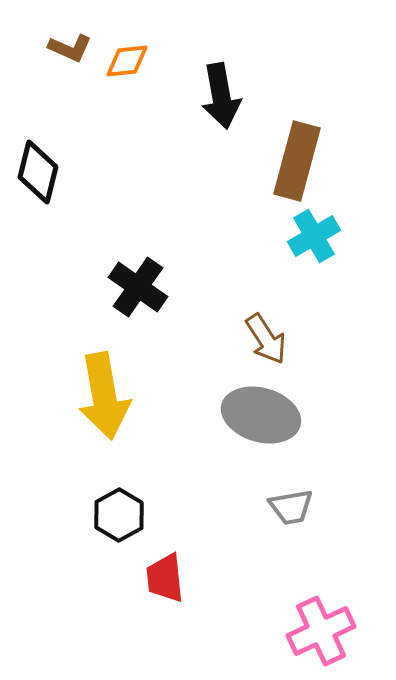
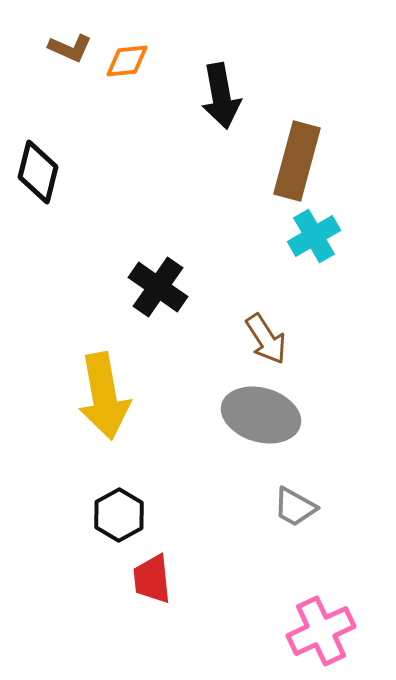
black cross: moved 20 px right
gray trapezoid: moved 4 px right; rotated 39 degrees clockwise
red trapezoid: moved 13 px left, 1 px down
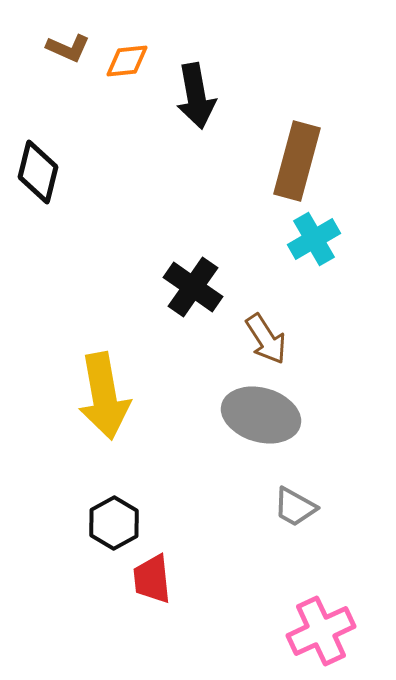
brown L-shape: moved 2 px left
black arrow: moved 25 px left
cyan cross: moved 3 px down
black cross: moved 35 px right
black hexagon: moved 5 px left, 8 px down
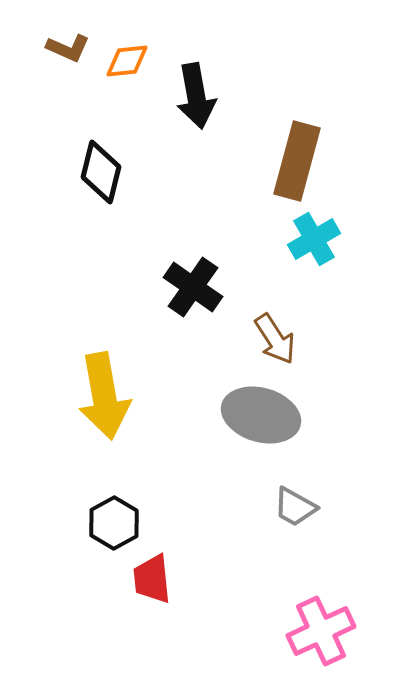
black diamond: moved 63 px right
brown arrow: moved 9 px right
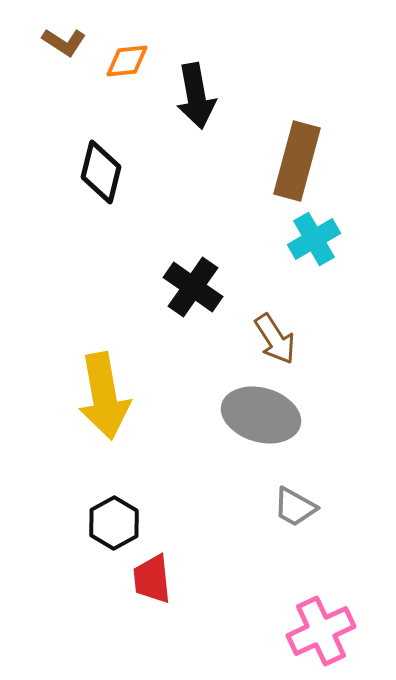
brown L-shape: moved 4 px left, 6 px up; rotated 9 degrees clockwise
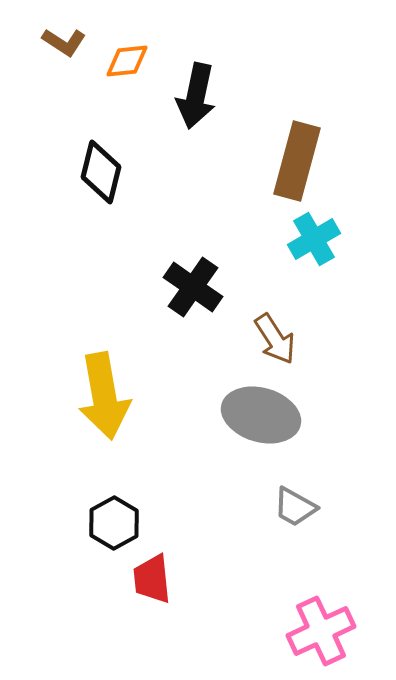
black arrow: rotated 22 degrees clockwise
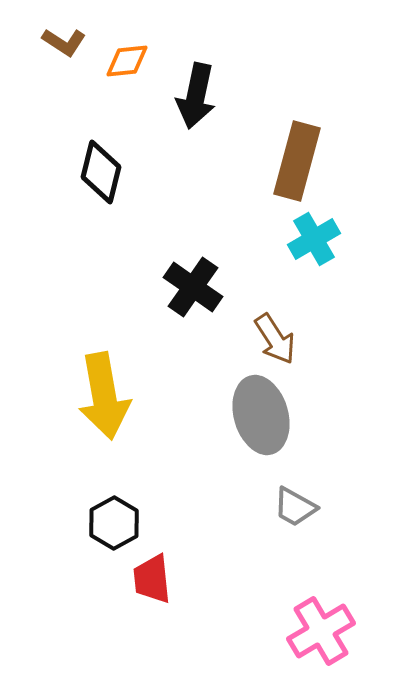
gray ellipse: rotated 58 degrees clockwise
pink cross: rotated 6 degrees counterclockwise
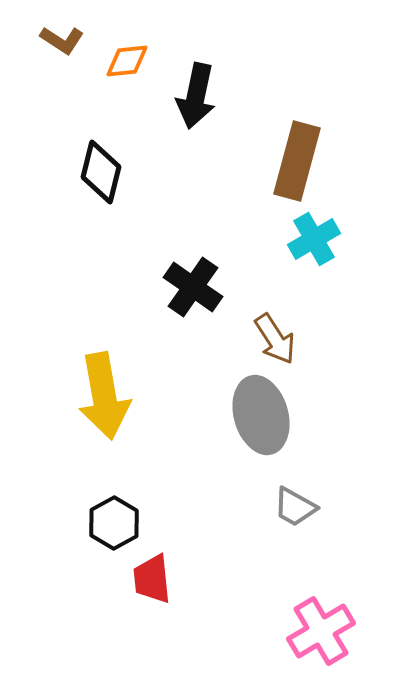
brown L-shape: moved 2 px left, 2 px up
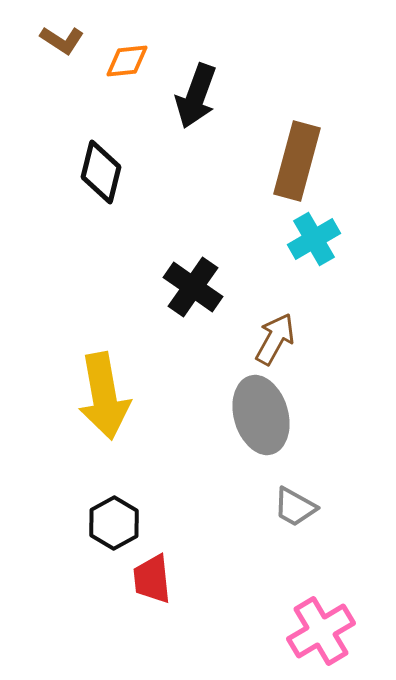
black arrow: rotated 8 degrees clockwise
brown arrow: rotated 118 degrees counterclockwise
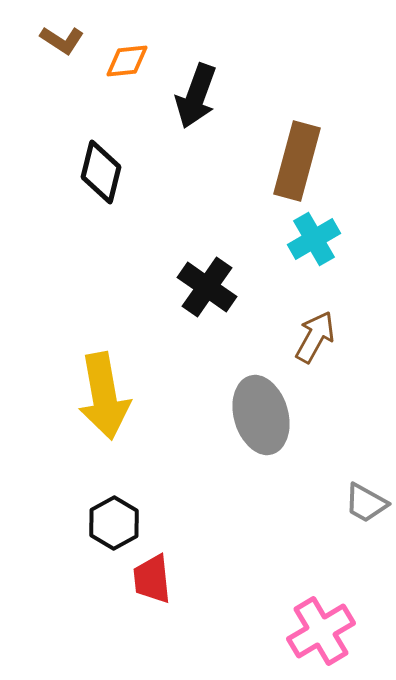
black cross: moved 14 px right
brown arrow: moved 40 px right, 2 px up
gray trapezoid: moved 71 px right, 4 px up
